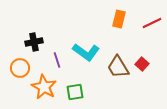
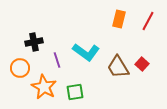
red line: moved 4 px left, 2 px up; rotated 36 degrees counterclockwise
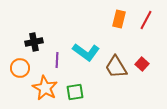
red line: moved 2 px left, 1 px up
purple line: rotated 21 degrees clockwise
brown trapezoid: moved 2 px left
orange star: moved 1 px right, 1 px down
